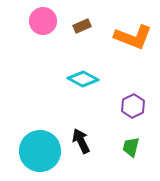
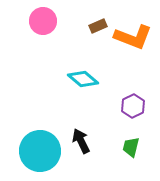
brown rectangle: moved 16 px right
cyan diamond: rotated 12 degrees clockwise
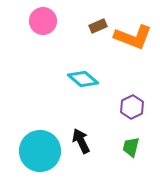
purple hexagon: moved 1 px left, 1 px down
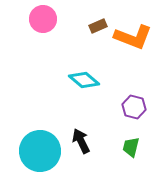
pink circle: moved 2 px up
cyan diamond: moved 1 px right, 1 px down
purple hexagon: moved 2 px right; rotated 20 degrees counterclockwise
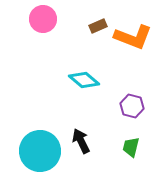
purple hexagon: moved 2 px left, 1 px up
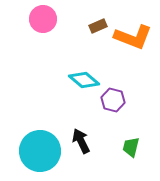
purple hexagon: moved 19 px left, 6 px up
